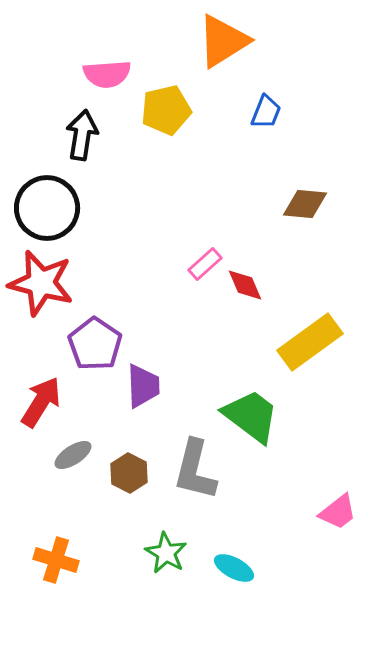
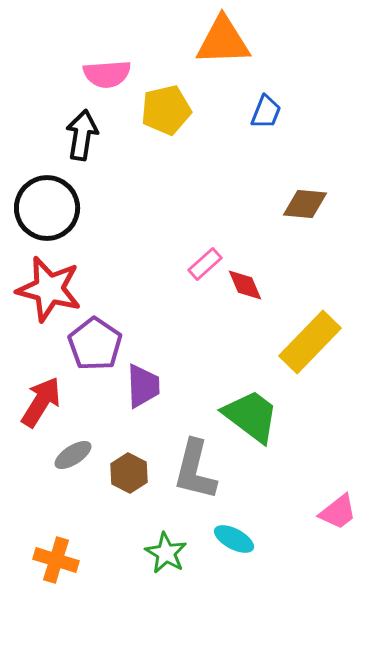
orange triangle: rotated 30 degrees clockwise
red star: moved 8 px right, 6 px down
yellow rectangle: rotated 10 degrees counterclockwise
cyan ellipse: moved 29 px up
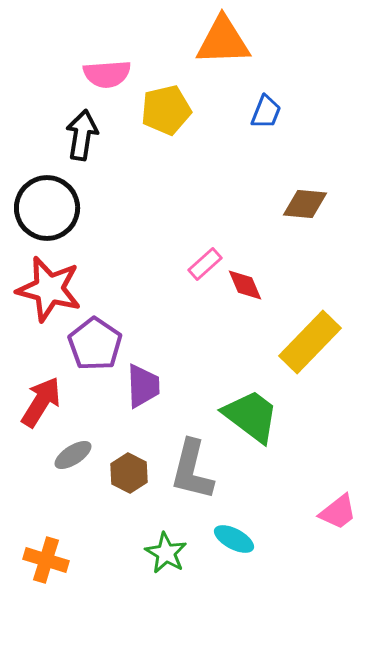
gray L-shape: moved 3 px left
orange cross: moved 10 px left
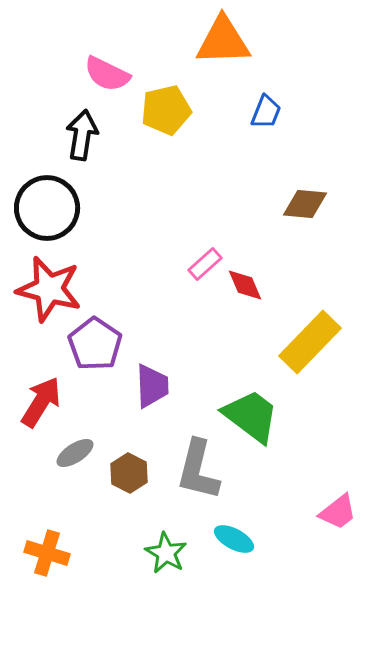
pink semicircle: rotated 30 degrees clockwise
purple trapezoid: moved 9 px right
gray ellipse: moved 2 px right, 2 px up
gray L-shape: moved 6 px right
orange cross: moved 1 px right, 7 px up
